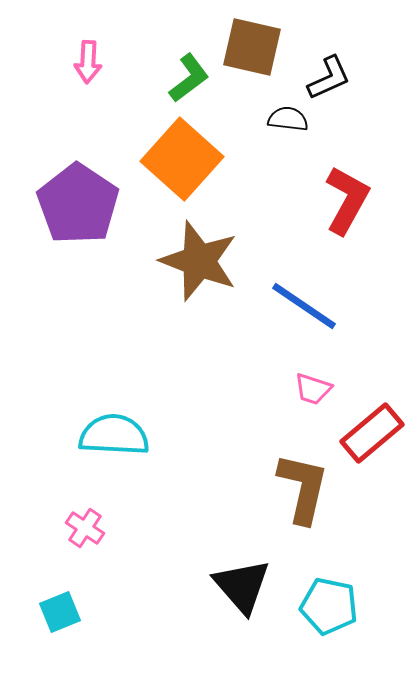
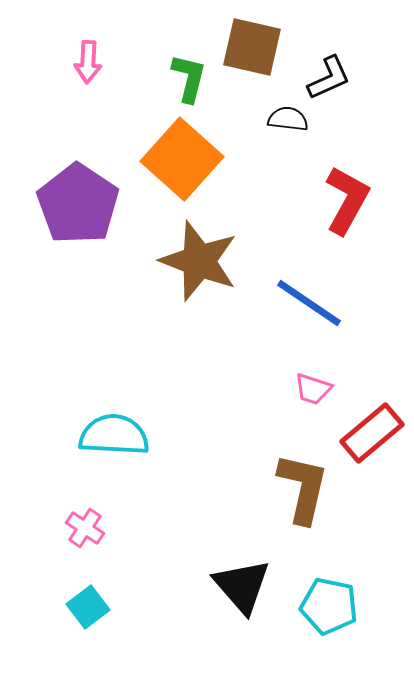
green L-shape: rotated 39 degrees counterclockwise
blue line: moved 5 px right, 3 px up
cyan square: moved 28 px right, 5 px up; rotated 15 degrees counterclockwise
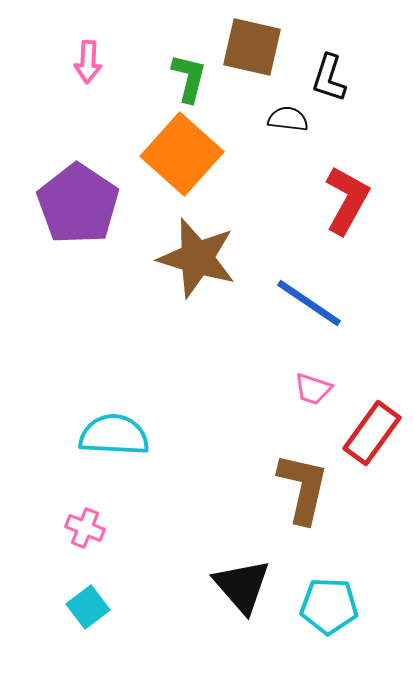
black L-shape: rotated 132 degrees clockwise
orange square: moved 5 px up
brown star: moved 2 px left, 3 px up; rotated 4 degrees counterclockwise
red rectangle: rotated 14 degrees counterclockwise
pink cross: rotated 12 degrees counterclockwise
cyan pentagon: rotated 10 degrees counterclockwise
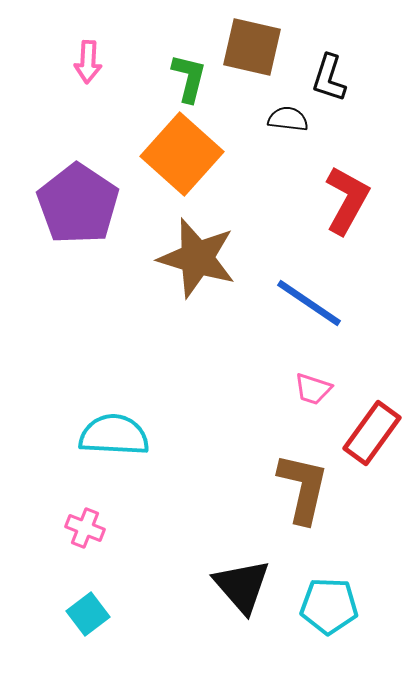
cyan square: moved 7 px down
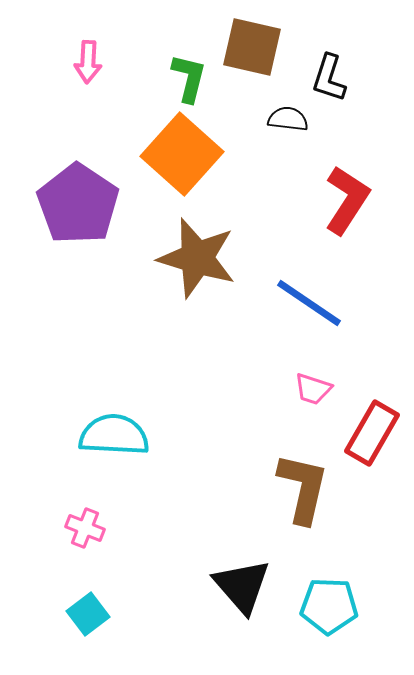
red L-shape: rotated 4 degrees clockwise
red rectangle: rotated 6 degrees counterclockwise
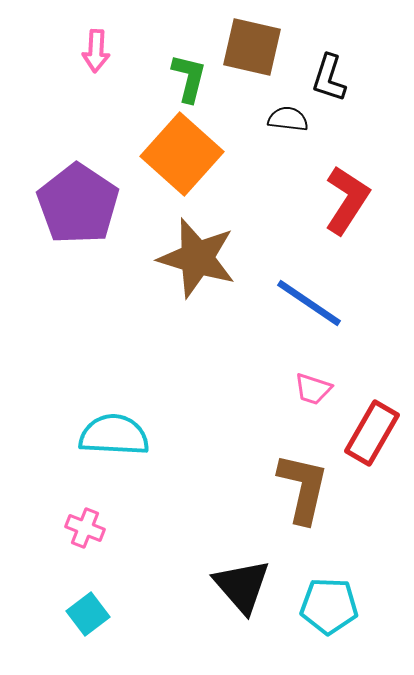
pink arrow: moved 8 px right, 11 px up
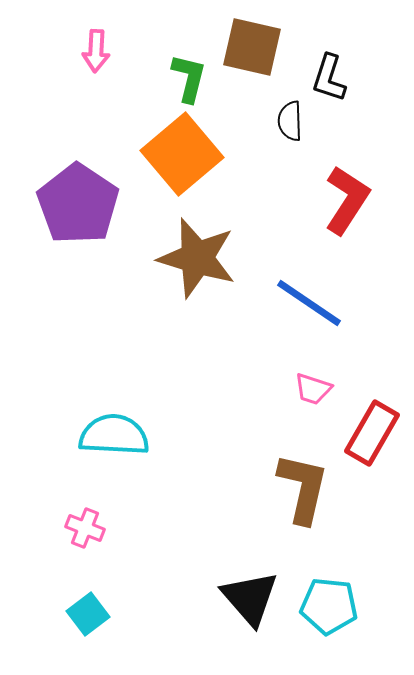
black semicircle: moved 2 px right, 2 px down; rotated 99 degrees counterclockwise
orange square: rotated 8 degrees clockwise
black triangle: moved 8 px right, 12 px down
cyan pentagon: rotated 4 degrees clockwise
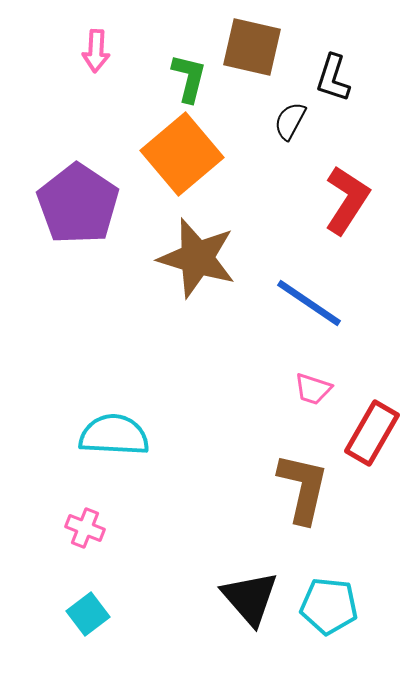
black L-shape: moved 4 px right
black semicircle: rotated 30 degrees clockwise
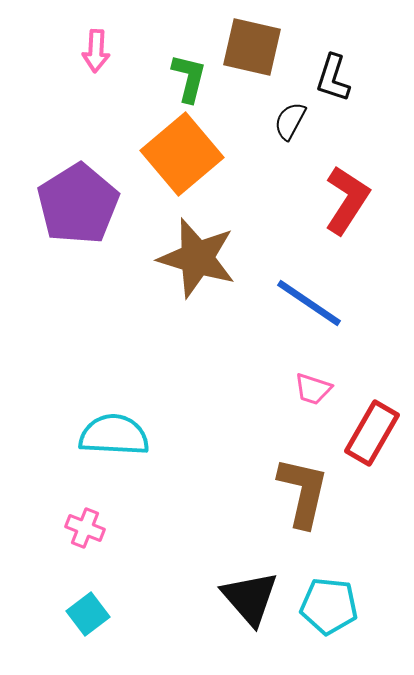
purple pentagon: rotated 6 degrees clockwise
brown L-shape: moved 4 px down
